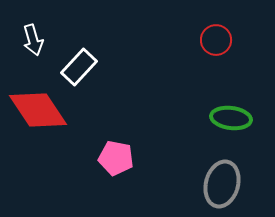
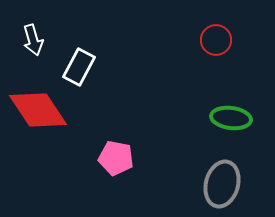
white rectangle: rotated 15 degrees counterclockwise
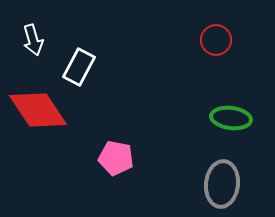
gray ellipse: rotated 9 degrees counterclockwise
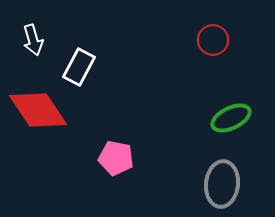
red circle: moved 3 px left
green ellipse: rotated 33 degrees counterclockwise
